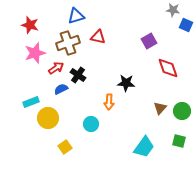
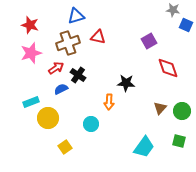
pink star: moved 4 px left
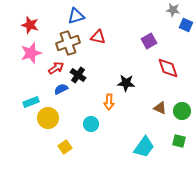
brown triangle: rotated 48 degrees counterclockwise
